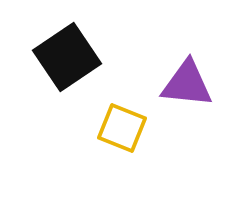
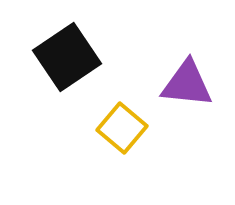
yellow square: rotated 18 degrees clockwise
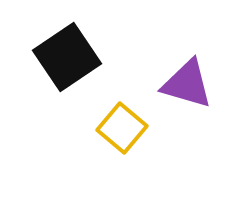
purple triangle: rotated 10 degrees clockwise
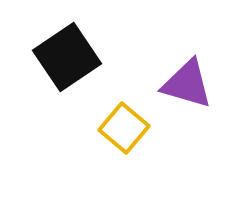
yellow square: moved 2 px right
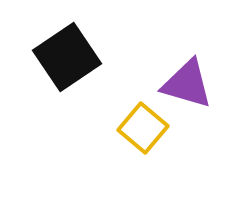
yellow square: moved 19 px right
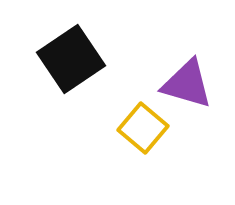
black square: moved 4 px right, 2 px down
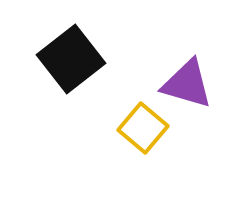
black square: rotated 4 degrees counterclockwise
